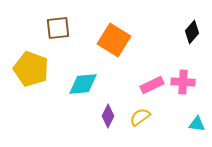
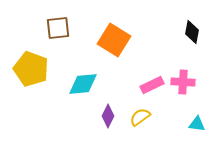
black diamond: rotated 30 degrees counterclockwise
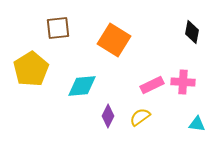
yellow pentagon: rotated 20 degrees clockwise
cyan diamond: moved 1 px left, 2 px down
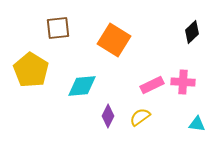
black diamond: rotated 35 degrees clockwise
yellow pentagon: moved 1 px down; rotated 8 degrees counterclockwise
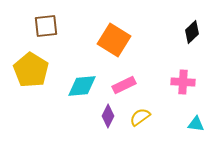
brown square: moved 12 px left, 2 px up
pink rectangle: moved 28 px left
cyan triangle: moved 1 px left
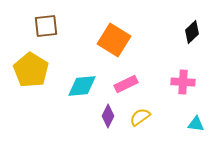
pink rectangle: moved 2 px right, 1 px up
